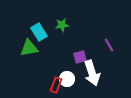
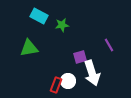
cyan rectangle: moved 16 px up; rotated 30 degrees counterclockwise
white circle: moved 1 px right, 2 px down
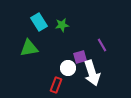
cyan rectangle: moved 6 px down; rotated 30 degrees clockwise
purple line: moved 7 px left
white circle: moved 13 px up
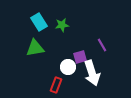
green triangle: moved 6 px right
white circle: moved 1 px up
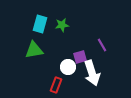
cyan rectangle: moved 1 px right, 2 px down; rotated 48 degrees clockwise
green triangle: moved 1 px left, 2 px down
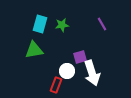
purple line: moved 21 px up
white circle: moved 1 px left, 4 px down
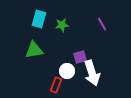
cyan rectangle: moved 1 px left, 5 px up
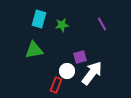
white arrow: rotated 125 degrees counterclockwise
